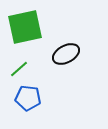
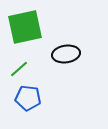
black ellipse: rotated 20 degrees clockwise
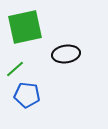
green line: moved 4 px left
blue pentagon: moved 1 px left, 3 px up
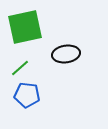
green line: moved 5 px right, 1 px up
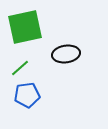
blue pentagon: rotated 15 degrees counterclockwise
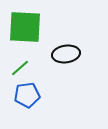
green square: rotated 15 degrees clockwise
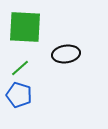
blue pentagon: moved 8 px left; rotated 25 degrees clockwise
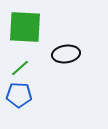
blue pentagon: rotated 15 degrees counterclockwise
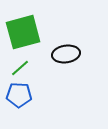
green square: moved 2 px left, 5 px down; rotated 18 degrees counterclockwise
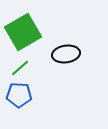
green square: rotated 15 degrees counterclockwise
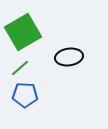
black ellipse: moved 3 px right, 3 px down
blue pentagon: moved 6 px right
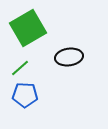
green square: moved 5 px right, 4 px up
